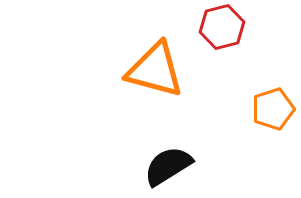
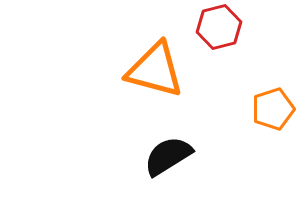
red hexagon: moved 3 px left
black semicircle: moved 10 px up
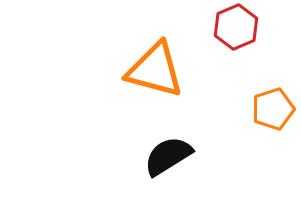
red hexagon: moved 17 px right; rotated 9 degrees counterclockwise
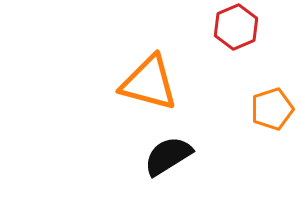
orange triangle: moved 6 px left, 13 px down
orange pentagon: moved 1 px left
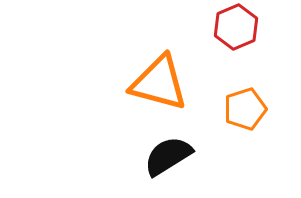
orange triangle: moved 10 px right
orange pentagon: moved 27 px left
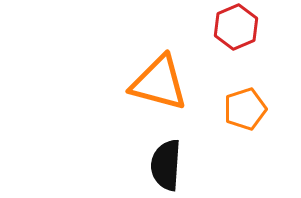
black semicircle: moved 2 px left, 9 px down; rotated 54 degrees counterclockwise
